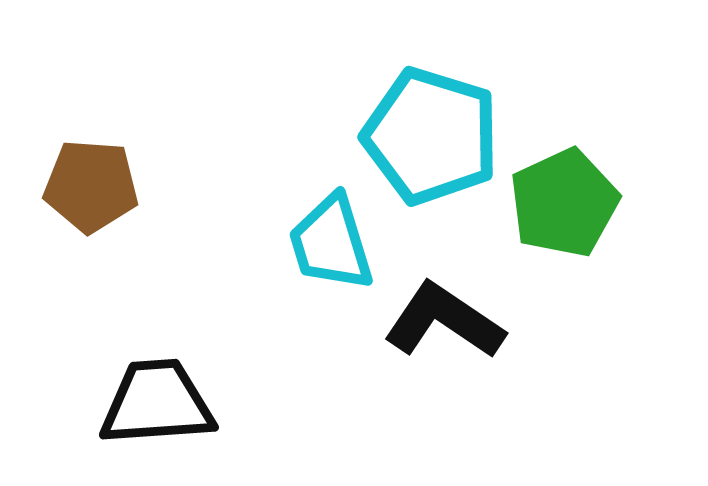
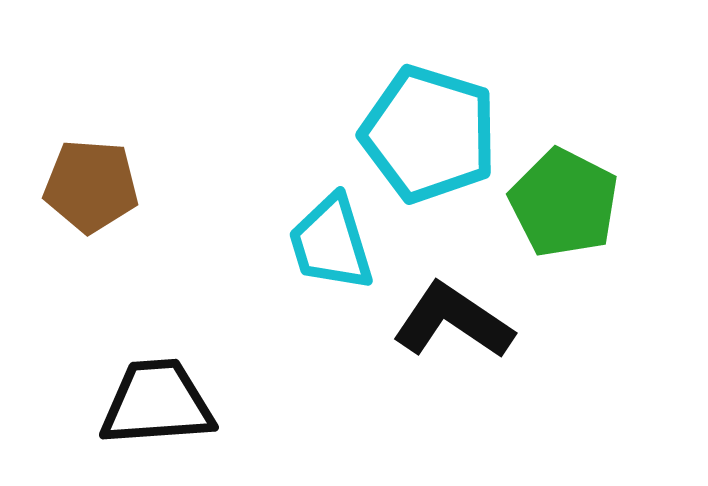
cyan pentagon: moved 2 px left, 2 px up
green pentagon: rotated 20 degrees counterclockwise
black L-shape: moved 9 px right
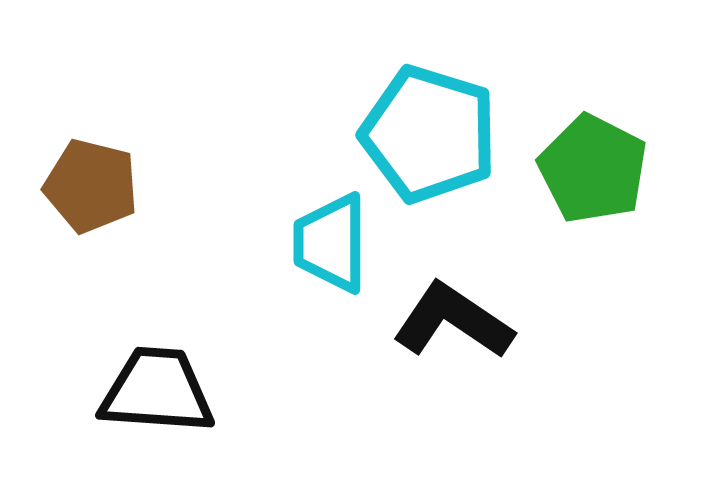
brown pentagon: rotated 10 degrees clockwise
green pentagon: moved 29 px right, 34 px up
cyan trapezoid: rotated 17 degrees clockwise
black trapezoid: moved 12 px up; rotated 8 degrees clockwise
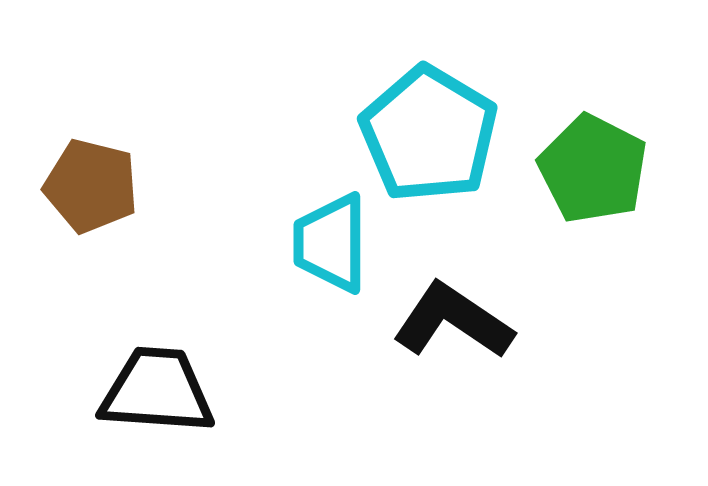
cyan pentagon: rotated 14 degrees clockwise
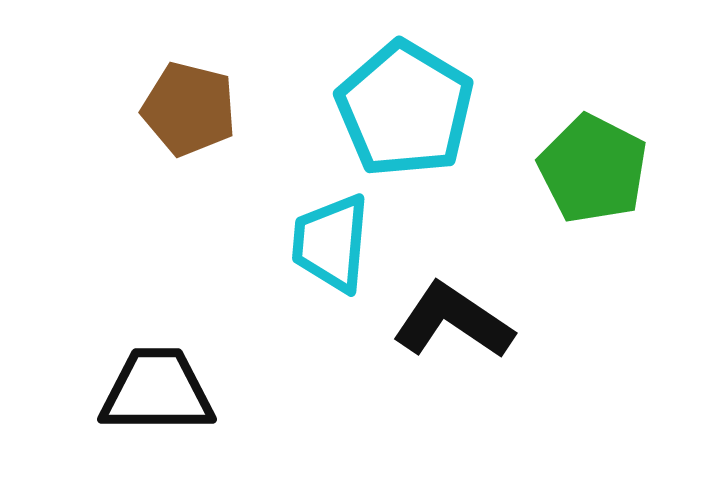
cyan pentagon: moved 24 px left, 25 px up
brown pentagon: moved 98 px right, 77 px up
cyan trapezoid: rotated 5 degrees clockwise
black trapezoid: rotated 4 degrees counterclockwise
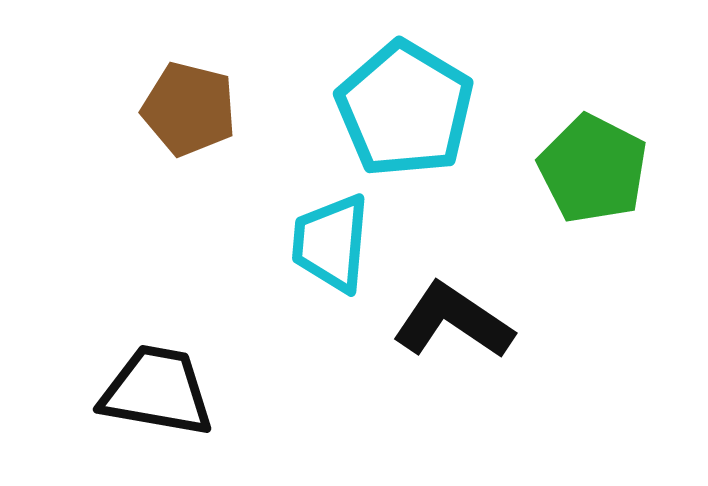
black trapezoid: rotated 10 degrees clockwise
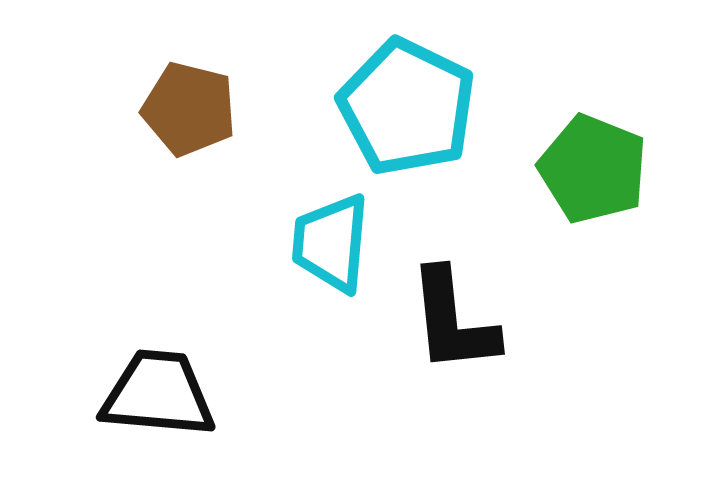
cyan pentagon: moved 2 px right, 2 px up; rotated 5 degrees counterclockwise
green pentagon: rotated 5 degrees counterclockwise
black L-shape: rotated 130 degrees counterclockwise
black trapezoid: moved 1 px right, 3 px down; rotated 5 degrees counterclockwise
